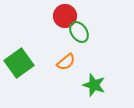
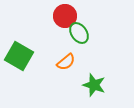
green ellipse: moved 1 px down
green square: moved 7 px up; rotated 24 degrees counterclockwise
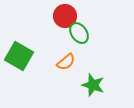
green star: moved 1 px left
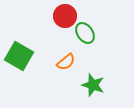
green ellipse: moved 6 px right
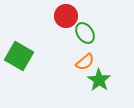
red circle: moved 1 px right
orange semicircle: moved 19 px right
green star: moved 6 px right, 5 px up; rotated 15 degrees clockwise
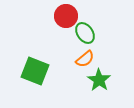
green square: moved 16 px right, 15 px down; rotated 8 degrees counterclockwise
orange semicircle: moved 3 px up
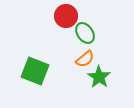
green star: moved 3 px up
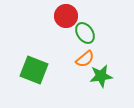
green square: moved 1 px left, 1 px up
green star: moved 2 px right, 1 px up; rotated 30 degrees clockwise
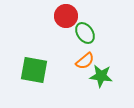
orange semicircle: moved 2 px down
green square: rotated 12 degrees counterclockwise
green star: rotated 15 degrees clockwise
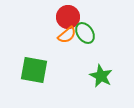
red circle: moved 2 px right, 1 px down
orange semicircle: moved 18 px left, 26 px up
green star: rotated 20 degrees clockwise
